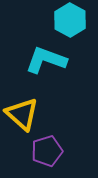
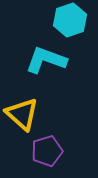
cyan hexagon: rotated 12 degrees clockwise
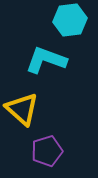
cyan hexagon: rotated 12 degrees clockwise
yellow triangle: moved 5 px up
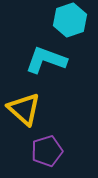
cyan hexagon: rotated 12 degrees counterclockwise
yellow triangle: moved 2 px right
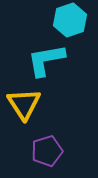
cyan L-shape: rotated 30 degrees counterclockwise
yellow triangle: moved 5 px up; rotated 15 degrees clockwise
